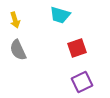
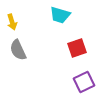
yellow arrow: moved 3 px left, 2 px down
purple square: moved 2 px right
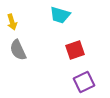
red square: moved 2 px left, 2 px down
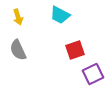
cyan trapezoid: rotated 10 degrees clockwise
yellow arrow: moved 6 px right, 5 px up
purple square: moved 9 px right, 8 px up
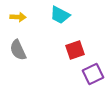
yellow arrow: rotated 70 degrees counterclockwise
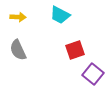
purple square: rotated 25 degrees counterclockwise
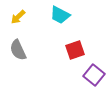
yellow arrow: rotated 133 degrees clockwise
purple square: moved 1 px right, 1 px down
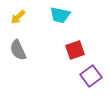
cyan trapezoid: rotated 15 degrees counterclockwise
purple square: moved 3 px left, 1 px down; rotated 15 degrees clockwise
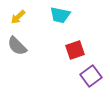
gray semicircle: moved 1 px left, 4 px up; rotated 20 degrees counterclockwise
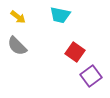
yellow arrow: rotated 98 degrees counterclockwise
red square: moved 2 px down; rotated 36 degrees counterclockwise
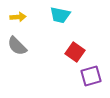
yellow arrow: rotated 42 degrees counterclockwise
purple square: rotated 20 degrees clockwise
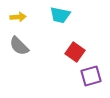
gray semicircle: moved 2 px right
